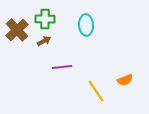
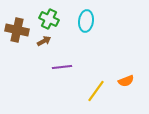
green cross: moved 4 px right; rotated 24 degrees clockwise
cyan ellipse: moved 4 px up; rotated 10 degrees clockwise
brown cross: rotated 35 degrees counterclockwise
orange semicircle: moved 1 px right, 1 px down
yellow line: rotated 70 degrees clockwise
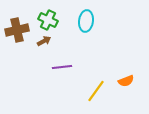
green cross: moved 1 px left, 1 px down
brown cross: rotated 25 degrees counterclockwise
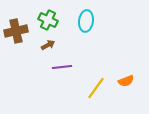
brown cross: moved 1 px left, 1 px down
brown arrow: moved 4 px right, 4 px down
yellow line: moved 3 px up
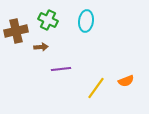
brown arrow: moved 7 px left, 2 px down; rotated 24 degrees clockwise
purple line: moved 1 px left, 2 px down
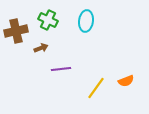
brown arrow: moved 1 px down; rotated 16 degrees counterclockwise
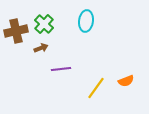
green cross: moved 4 px left, 4 px down; rotated 18 degrees clockwise
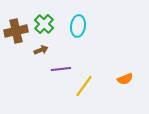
cyan ellipse: moved 8 px left, 5 px down
brown arrow: moved 2 px down
orange semicircle: moved 1 px left, 2 px up
yellow line: moved 12 px left, 2 px up
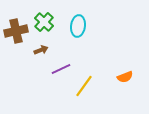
green cross: moved 2 px up
purple line: rotated 18 degrees counterclockwise
orange semicircle: moved 2 px up
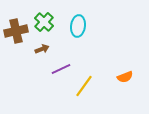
brown arrow: moved 1 px right, 1 px up
